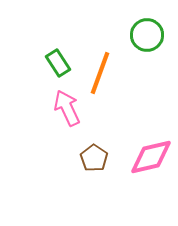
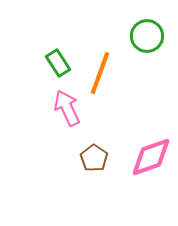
green circle: moved 1 px down
pink diamond: rotated 6 degrees counterclockwise
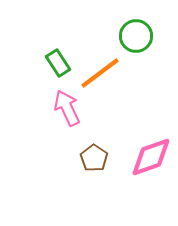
green circle: moved 11 px left
orange line: rotated 33 degrees clockwise
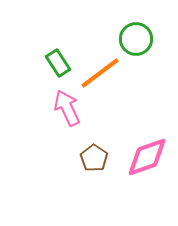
green circle: moved 3 px down
pink diamond: moved 4 px left
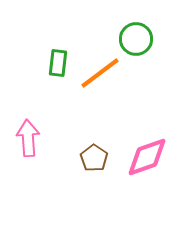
green rectangle: rotated 40 degrees clockwise
pink arrow: moved 39 px left, 30 px down; rotated 21 degrees clockwise
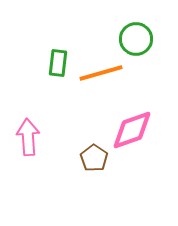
orange line: moved 1 px right; rotated 21 degrees clockwise
pink arrow: moved 1 px up
pink diamond: moved 15 px left, 27 px up
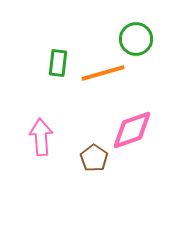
orange line: moved 2 px right
pink arrow: moved 13 px right
